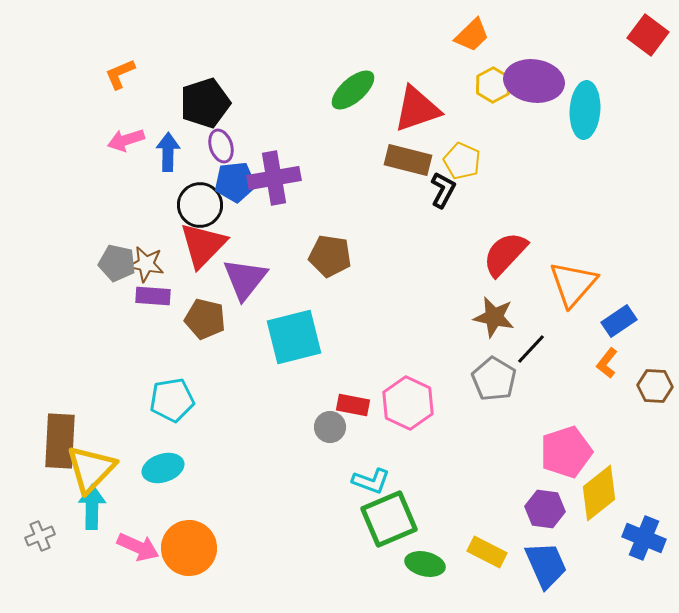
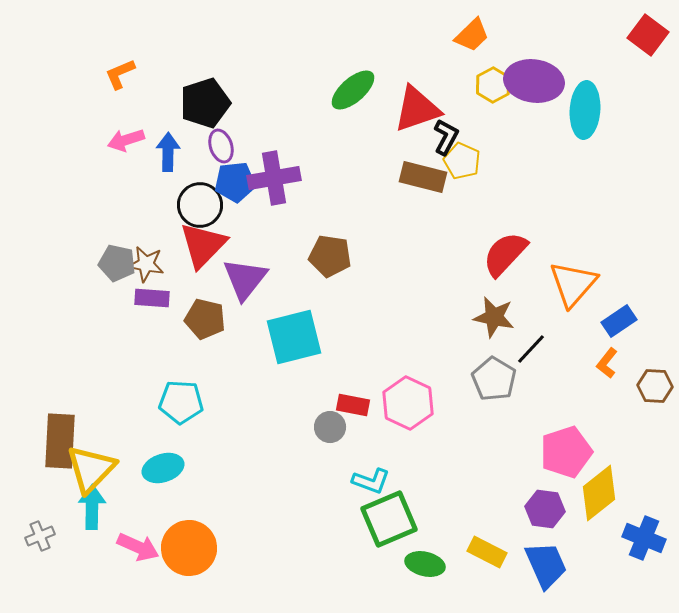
brown rectangle at (408, 160): moved 15 px right, 17 px down
black L-shape at (443, 190): moved 3 px right, 53 px up
purple rectangle at (153, 296): moved 1 px left, 2 px down
cyan pentagon at (172, 400): moved 9 px right, 2 px down; rotated 12 degrees clockwise
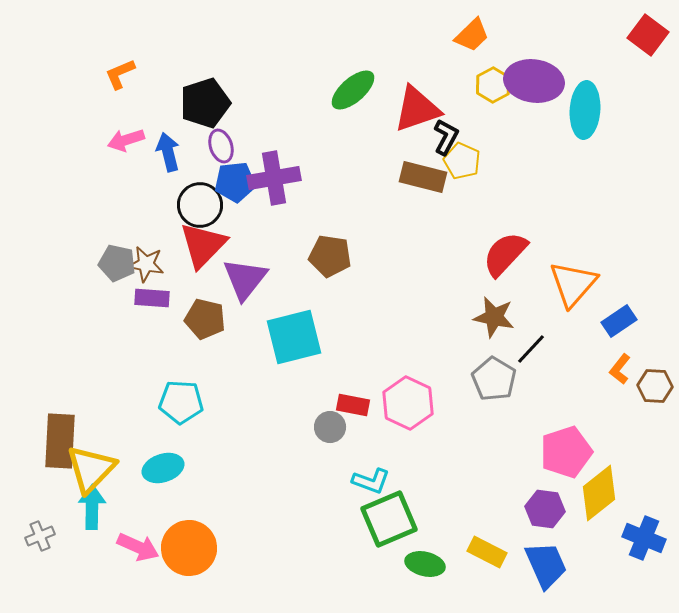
blue arrow at (168, 152): rotated 15 degrees counterclockwise
orange L-shape at (607, 363): moved 13 px right, 6 px down
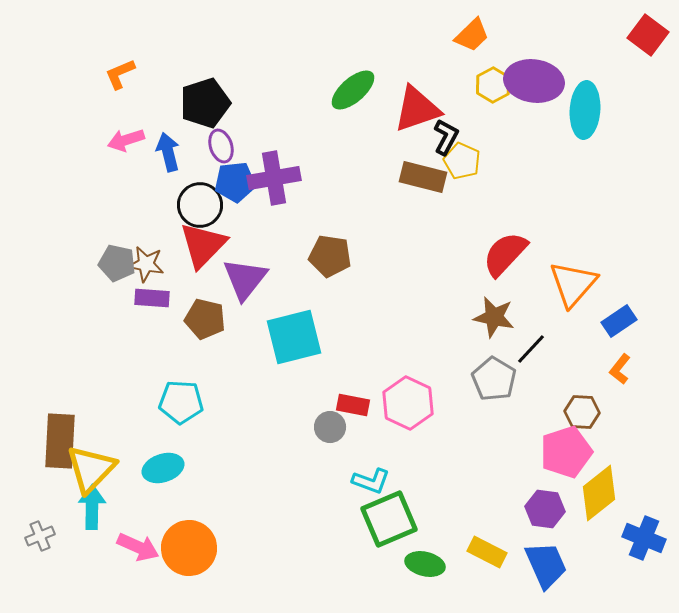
brown hexagon at (655, 386): moved 73 px left, 26 px down
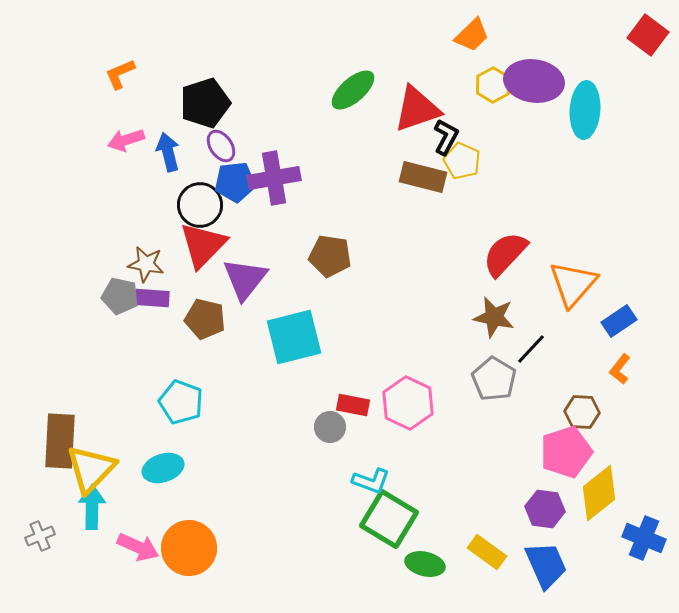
purple ellipse at (221, 146): rotated 16 degrees counterclockwise
gray pentagon at (117, 263): moved 3 px right, 33 px down
cyan pentagon at (181, 402): rotated 18 degrees clockwise
green square at (389, 519): rotated 36 degrees counterclockwise
yellow rectangle at (487, 552): rotated 9 degrees clockwise
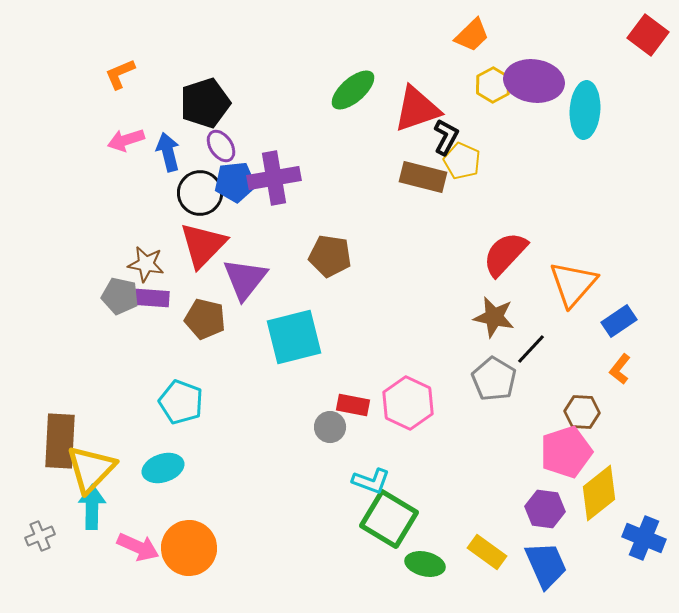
black circle at (200, 205): moved 12 px up
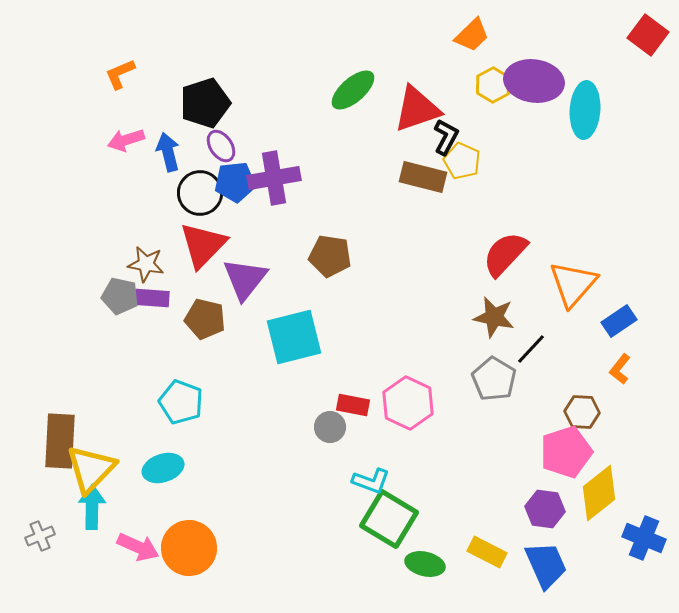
yellow rectangle at (487, 552): rotated 9 degrees counterclockwise
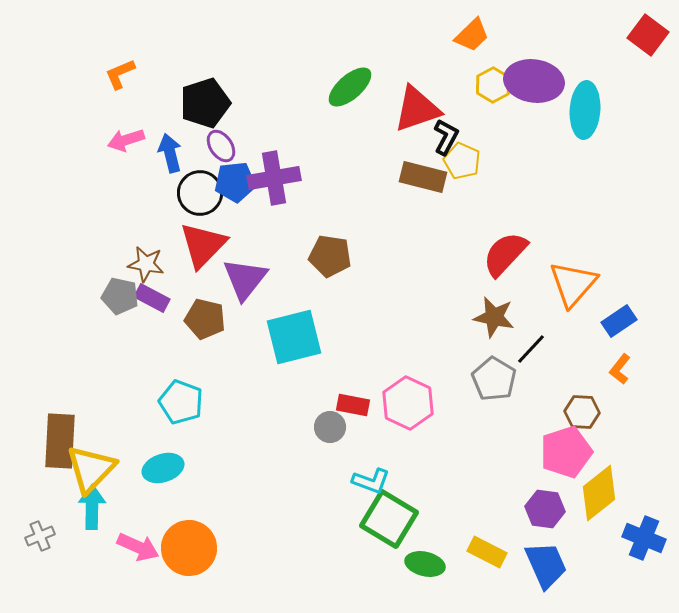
green ellipse at (353, 90): moved 3 px left, 3 px up
blue arrow at (168, 152): moved 2 px right, 1 px down
purple rectangle at (152, 298): rotated 24 degrees clockwise
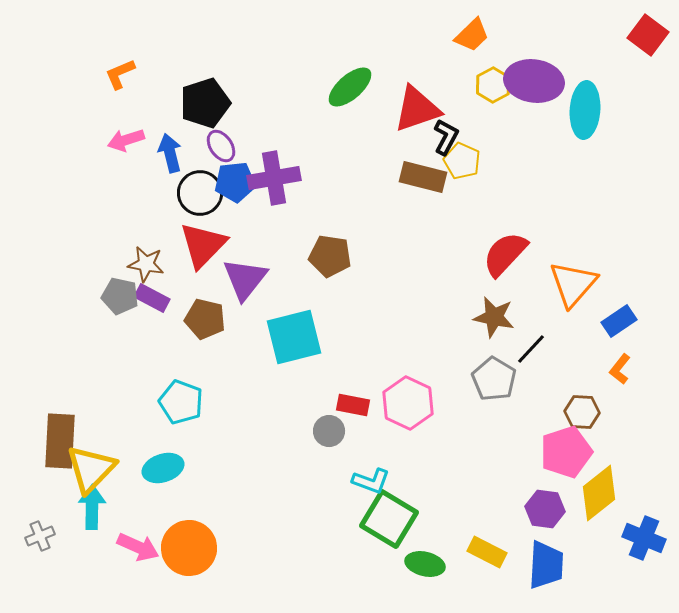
gray circle at (330, 427): moved 1 px left, 4 px down
blue trapezoid at (546, 565): rotated 27 degrees clockwise
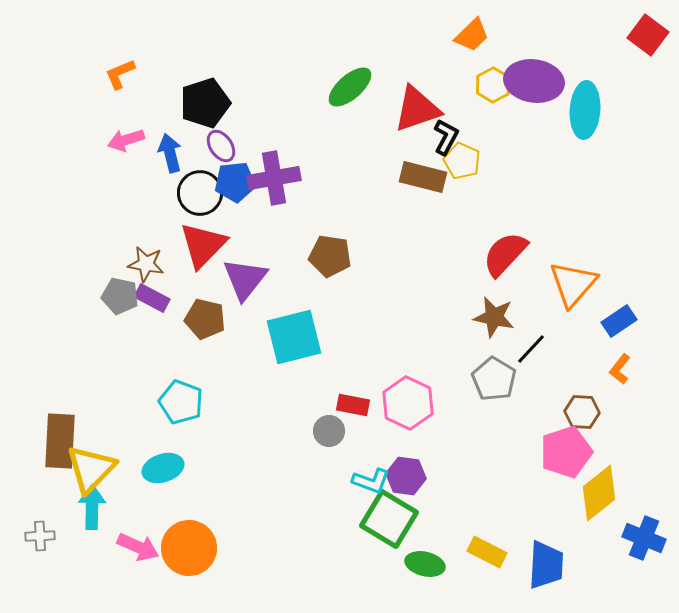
purple hexagon at (545, 509): moved 139 px left, 33 px up
gray cross at (40, 536): rotated 20 degrees clockwise
